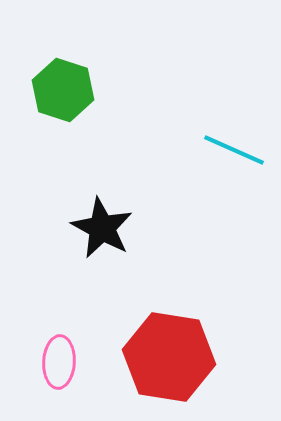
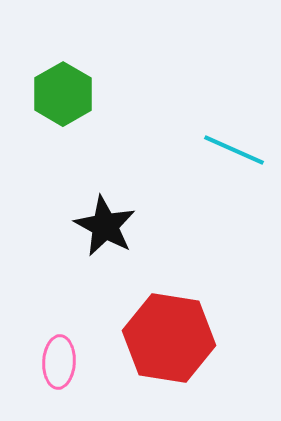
green hexagon: moved 4 px down; rotated 12 degrees clockwise
black star: moved 3 px right, 2 px up
red hexagon: moved 19 px up
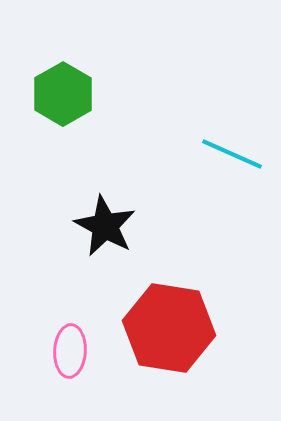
cyan line: moved 2 px left, 4 px down
red hexagon: moved 10 px up
pink ellipse: moved 11 px right, 11 px up
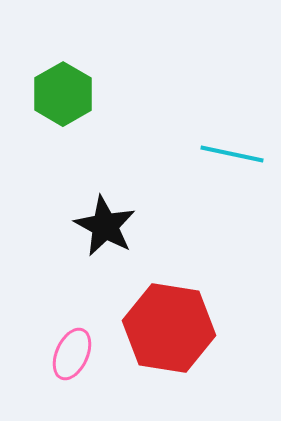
cyan line: rotated 12 degrees counterclockwise
pink ellipse: moved 2 px right, 3 px down; rotated 21 degrees clockwise
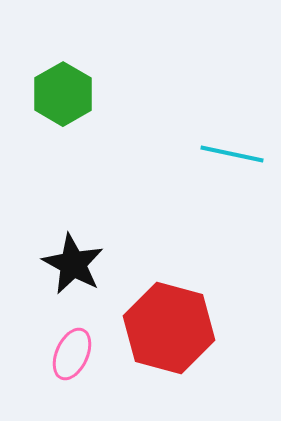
black star: moved 32 px left, 38 px down
red hexagon: rotated 6 degrees clockwise
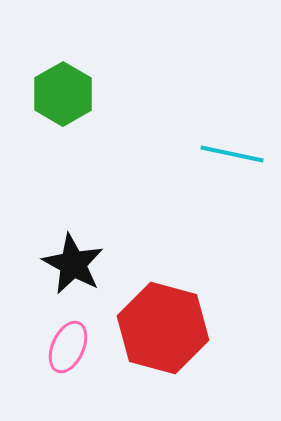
red hexagon: moved 6 px left
pink ellipse: moved 4 px left, 7 px up
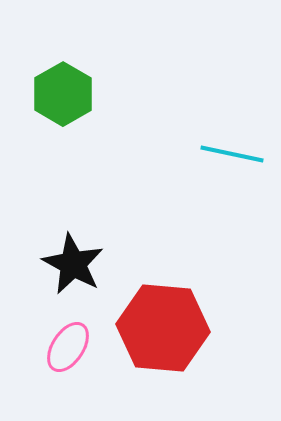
red hexagon: rotated 10 degrees counterclockwise
pink ellipse: rotated 9 degrees clockwise
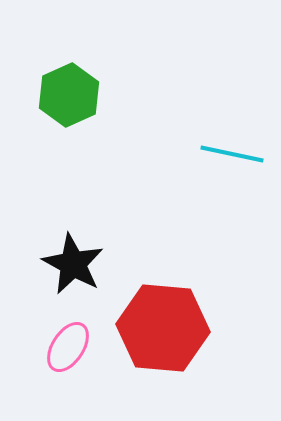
green hexagon: moved 6 px right, 1 px down; rotated 6 degrees clockwise
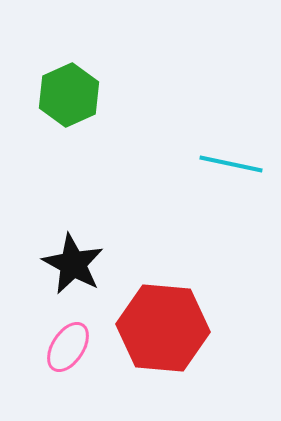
cyan line: moved 1 px left, 10 px down
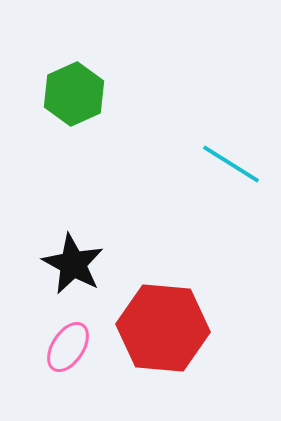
green hexagon: moved 5 px right, 1 px up
cyan line: rotated 20 degrees clockwise
